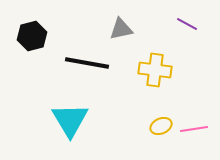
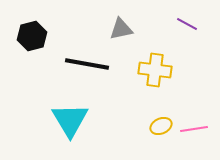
black line: moved 1 px down
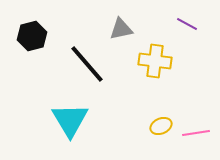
black line: rotated 39 degrees clockwise
yellow cross: moved 9 px up
pink line: moved 2 px right, 4 px down
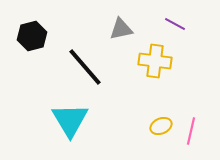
purple line: moved 12 px left
black line: moved 2 px left, 3 px down
pink line: moved 5 px left, 2 px up; rotated 68 degrees counterclockwise
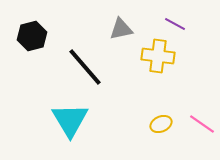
yellow cross: moved 3 px right, 5 px up
yellow ellipse: moved 2 px up
pink line: moved 11 px right, 7 px up; rotated 68 degrees counterclockwise
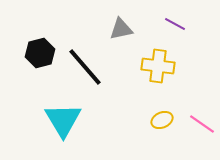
black hexagon: moved 8 px right, 17 px down
yellow cross: moved 10 px down
cyan triangle: moved 7 px left
yellow ellipse: moved 1 px right, 4 px up
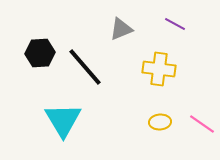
gray triangle: rotated 10 degrees counterclockwise
black hexagon: rotated 12 degrees clockwise
yellow cross: moved 1 px right, 3 px down
yellow ellipse: moved 2 px left, 2 px down; rotated 20 degrees clockwise
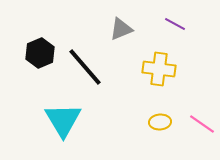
black hexagon: rotated 20 degrees counterclockwise
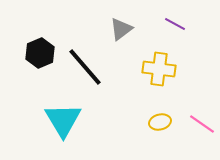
gray triangle: rotated 15 degrees counterclockwise
yellow ellipse: rotated 10 degrees counterclockwise
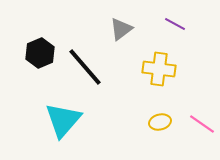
cyan triangle: rotated 12 degrees clockwise
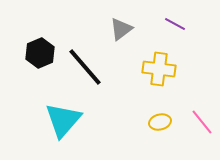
pink line: moved 2 px up; rotated 16 degrees clockwise
